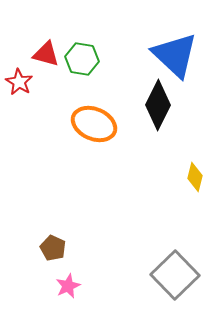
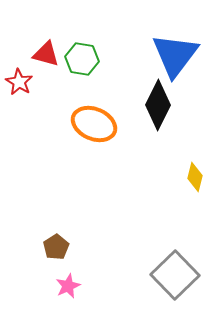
blue triangle: rotated 24 degrees clockwise
brown pentagon: moved 3 px right, 1 px up; rotated 15 degrees clockwise
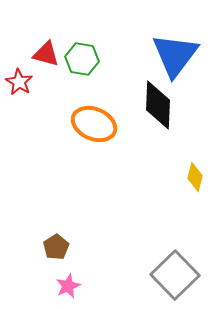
black diamond: rotated 24 degrees counterclockwise
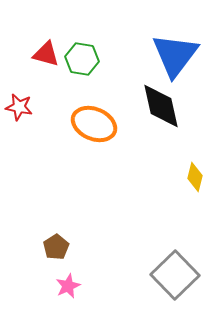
red star: moved 25 px down; rotated 20 degrees counterclockwise
black diamond: moved 3 px right, 1 px down; rotated 15 degrees counterclockwise
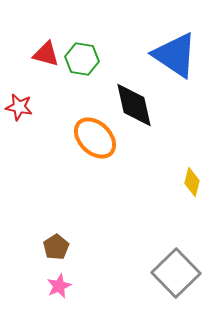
blue triangle: rotated 33 degrees counterclockwise
black diamond: moved 27 px left, 1 px up
orange ellipse: moved 1 px right, 14 px down; rotated 21 degrees clockwise
yellow diamond: moved 3 px left, 5 px down
gray square: moved 1 px right, 2 px up
pink star: moved 9 px left
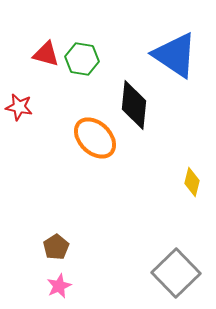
black diamond: rotated 18 degrees clockwise
